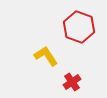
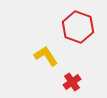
red hexagon: moved 1 px left
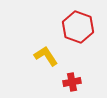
red cross: rotated 24 degrees clockwise
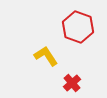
red cross: moved 1 px down; rotated 30 degrees counterclockwise
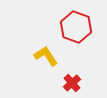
red hexagon: moved 2 px left
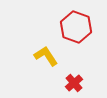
red cross: moved 2 px right
